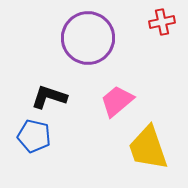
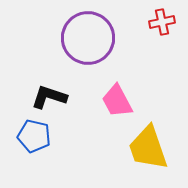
pink trapezoid: rotated 78 degrees counterclockwise
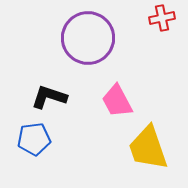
red cross: moved 4 px up
blue pentagon: moved 3 px down; rotated 20 degrees counterclockwise
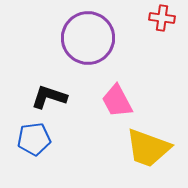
red cross: rotated 20 degrees clockwise
yellow trapezoid: rotated 51 degrees counterclockwise
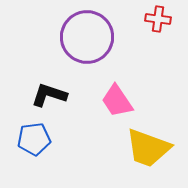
red cross: moved 4 px left, 1 px down
purple circle: moved 1 px left, 1 px up
black L-shape: moved 2 px up
pink trapezoid: rotated 6 degrees counterclockwise
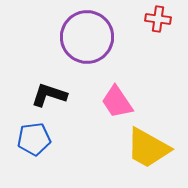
pink trapezoid: moved 1 px down
yellow trapezoid: rotated 9 degrees clockwise
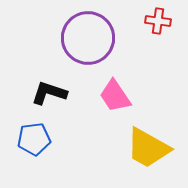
red cross: moved 2 px down
purple circle: moved 1 px right, 1 px down
black L-shape: moved 2 px up
pink trapezoid: moved 2 px left, 6 px up
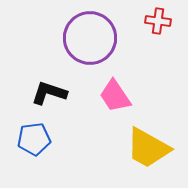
purple circle: moved 2 px right
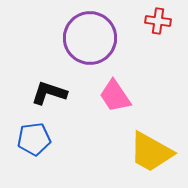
yellow trapezoid: moved 3 px right, 4 px down
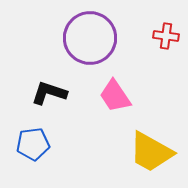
red cross: moved 8 px right, 15 px down
blue pentagon: moved 1 px left, 5 px down
